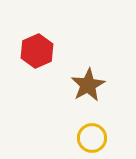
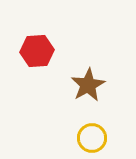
red hexagon: rotated 20 degrees clockwise
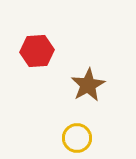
yellow circle: moved 15 px left
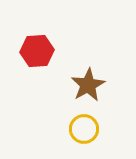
yellow circle: moved 7 px right, 9 px up
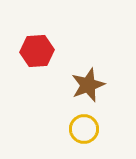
brown star: rotated 8 degrees clockwise
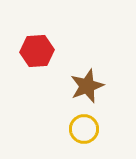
brown star: moved 1 px left, 1 px down
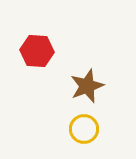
red hexagon: rotated 8 degrees clockwise
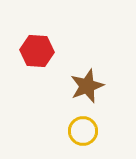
yellow circle: moved 1 px left, 2 px down
